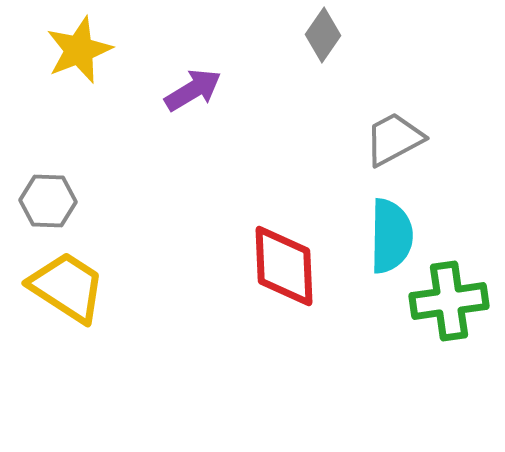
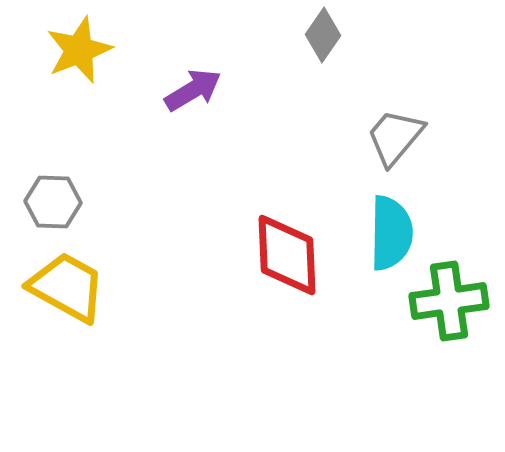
gray trapezoid: moved 1 px right, 2 px up; rotated 22 degrees counterclockwise
gray hexagon: moved 5 px right, 1 px down
cyan semicircle: moved 3 px up
red diamond: moved 3 px right, 11 px up
yellow trapezoid: rotated 4 degrees counterclockwise
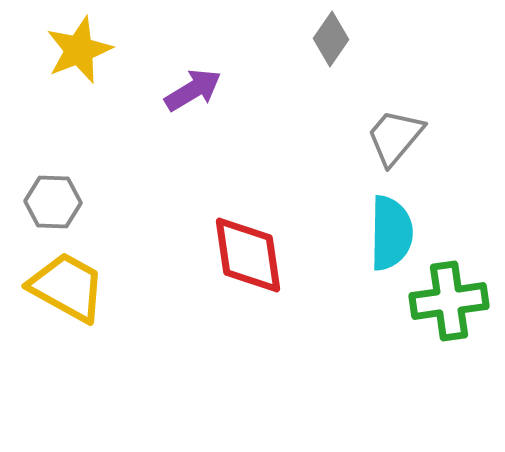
gray diamond: moved 8 px right, 4 px down
red diamond: moved 39 px left; rotated 6 degrees counterclockwise
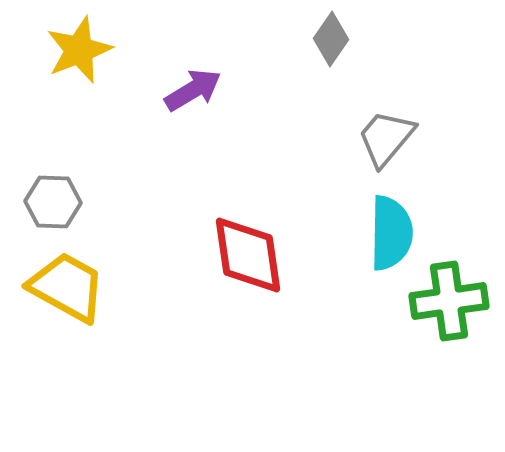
gray trapezoid: moved 9 px left, 1 px down
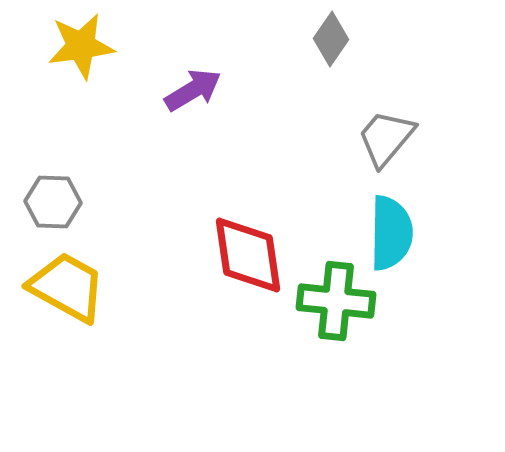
yellow star: moved 2 px right, 4 px up; rotated 14 degrees clockwise
green cross: moved 113 px left; rotated 14 degrees clockwise
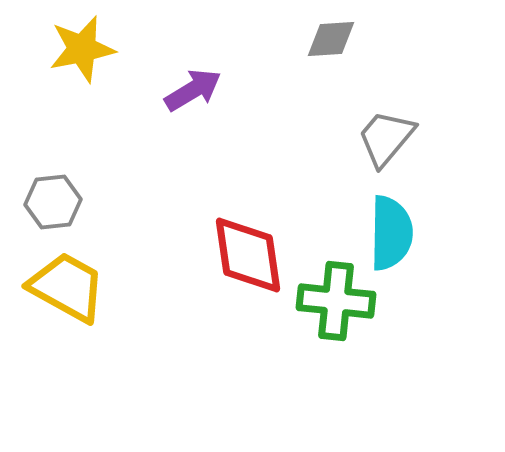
gray diamond: rotated 52 degrees clockwise
yellow star: moved 1 px right, 3 px down; rotated 4 degrees counterclockwise
gray hexagon: rotated 8 degrees counterclockwise
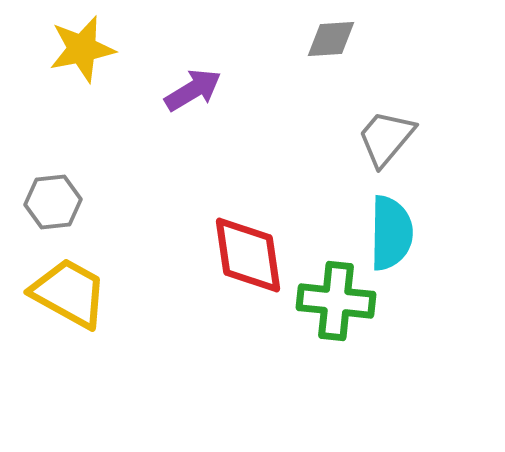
yellow trapezoid: moved 2 px right, 6 px down
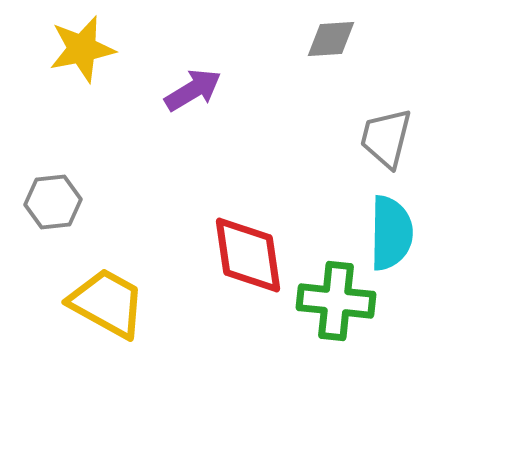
gray trapezoid: rotated 26 degrees counterclockwise
yellow trapezoid: moved 38 px right, 10 px down
